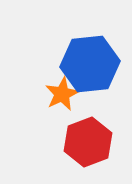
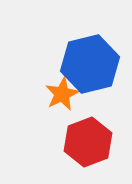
blue hexagon: rotated 8 degrees counterclockwise
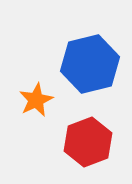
orange star: moved 26 px left, 6 px down
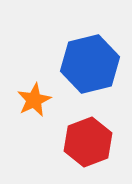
orange star: moved 2 px left
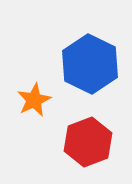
blue hexagon: rotated 20 degrees counterclockwise
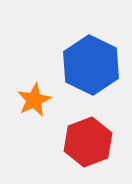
blue hexagon: moved 1 px right, 1 px down
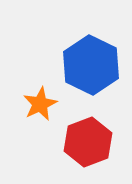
orange star: moved 6 px right, 4 px down
